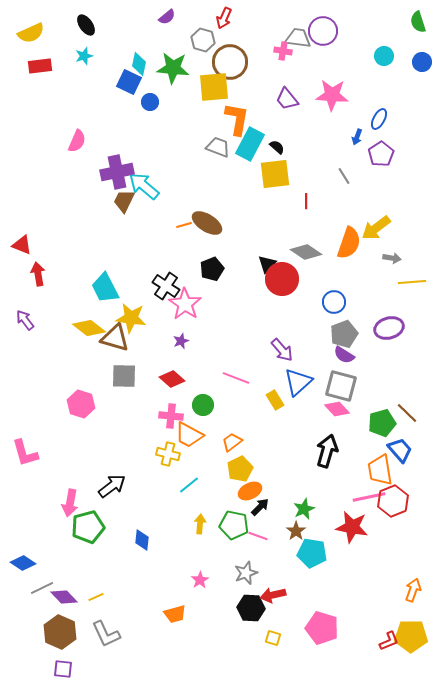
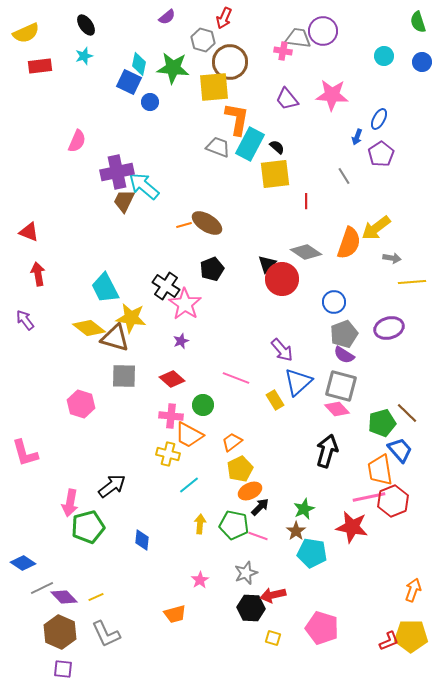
yellow semicircle at (31, 33): moved 5 px left
red triangle at (22, 245): moved 7 px right, 13 px up
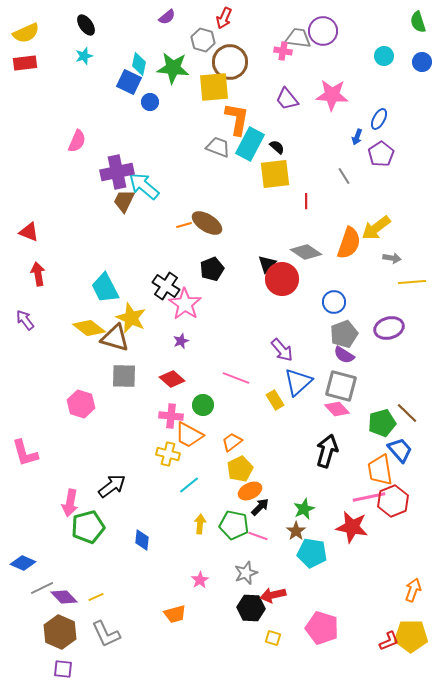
red rectangle at (40, 66): moved 15 px left, 3 px up
yellow star at (131, 318): rotated 16 degrees clockwise
blue diamond at (23, 563): rotated 10 degrees counterclockwise
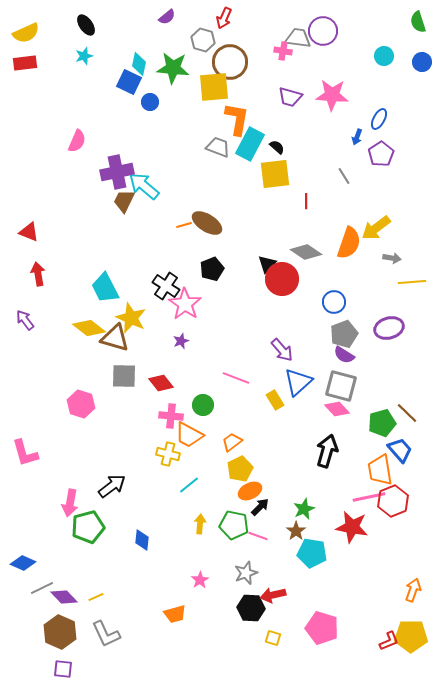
purple trapezoid at (287, 99): moved 3 px right, 2 px up; rotated 35 degrees counterclockwise
red diamond at (172, 379): moved 11 px left, 4 px down; rotated 10 degrees clockwise
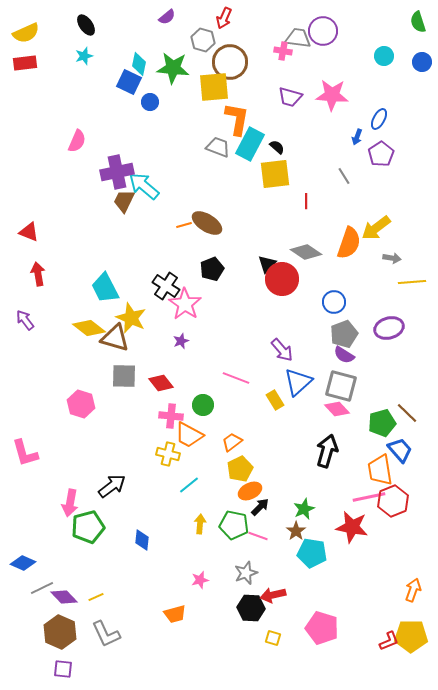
pink star at (200, 580): rotated 18 degrees clockwise
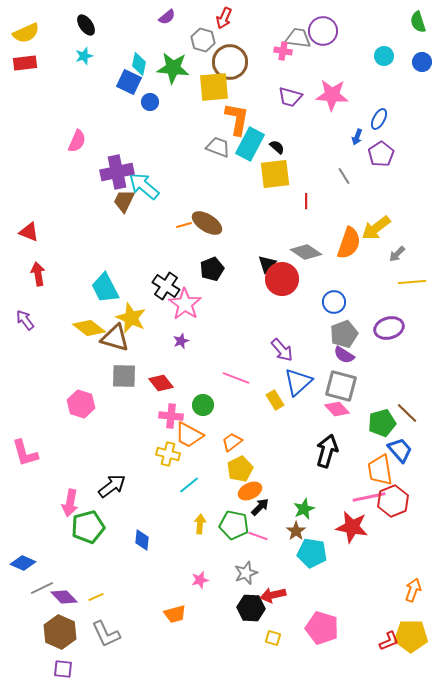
gray arrow at (392, 258): moved 5 px right, 4 px up; rotated 126 degrees clockwise
